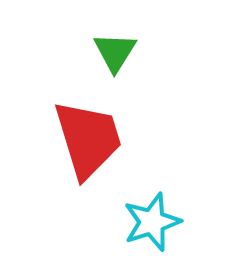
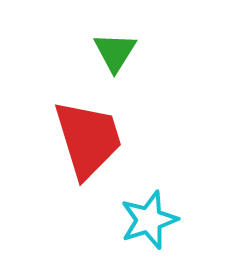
cyan star: moved 3 px left, 2 px up
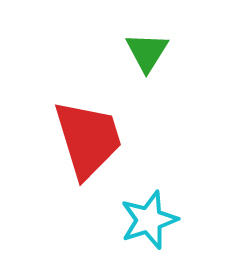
green triangle: moved 32 px right
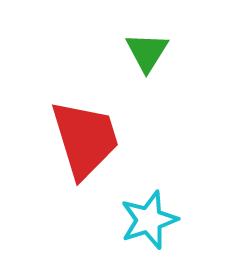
red trapezoid: moved 3 px left
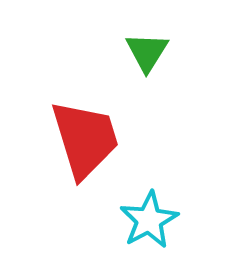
cyan star: rotated 10 degrees counterclockwise
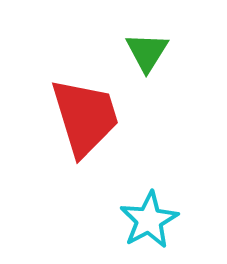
red trapezoid: moved 22 px up
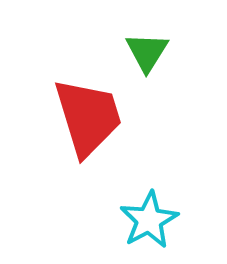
red trapezoid: moved 3 px right
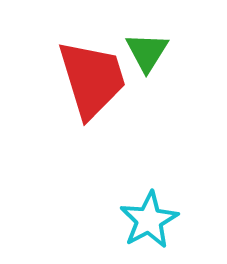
red trapezoid: moved 4 px right, 38 px up
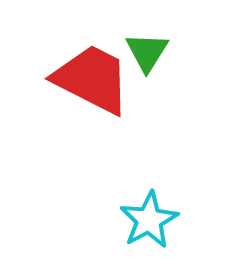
red trapezoid: rotated 46 degrees counterclockwise
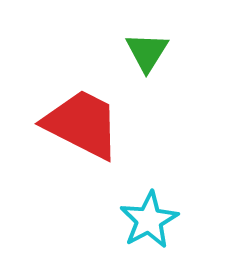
red trapezoid: moved 10 px left, 45 px down
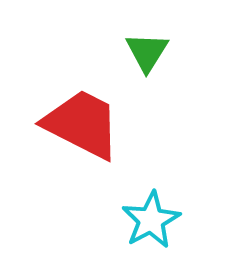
cyan star: moved 2 px right
